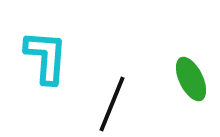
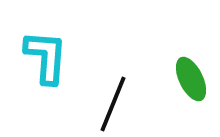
black line: moved 1 px right
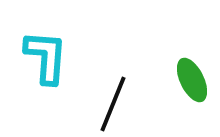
green ellipse: moved 1 px right, 1 px down
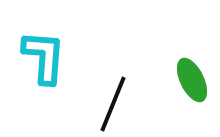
cyan L-shape: moved 2 px left
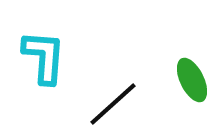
black line: rotated 26 degrees clockwise
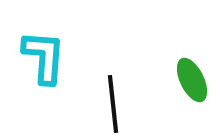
black line: rotated 54 degrees counterclockwise
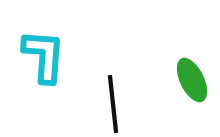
cyan L-shape: moved 1 px up
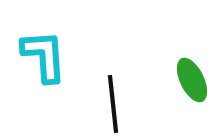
cyan L-shape: rotated 8 degrees counterclockwise
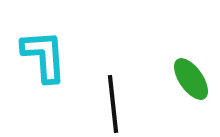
green ellipse: moved 1 px left, 1 px up; rotated 9 degrees counterclockwise
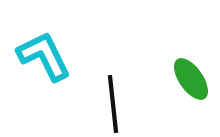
cyan L-shape: rotated 22 degrees counterclockwise
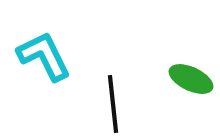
green ellipse: rotated 30 degrees counterclockwise
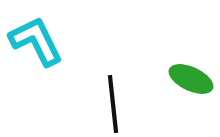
cyan L-shape: moved 8 px left, 15 px up
